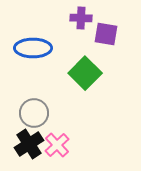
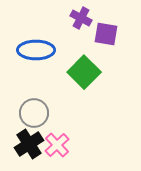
purple cross: rotated 25 degrees clockwise
blue ellipse: moved 3 px right, 2 px down
green square: moved 1 px left, 1 px up
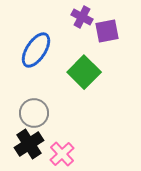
purple cross: moved 1 px right, 1 px up
purple square: moved 1 px right, 3 px up; rotated 20 degrees counterclockwise
blue ellipse: rotated 57 degrees counterclockwise
pink cross: moved 5 px right, 9 px down
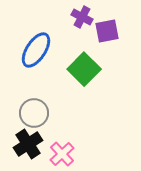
green square: moved 3 px up
black cross: moved 1 px left
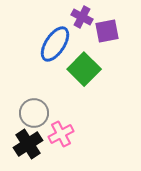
blue ellipse: moved 19 px right, 6 px up
pink cross: moved 1 px left, 20 px up; rotated 15 degrees clockwise
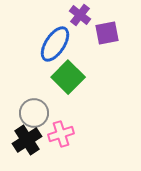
purple cross: moved 2 px left, 2 px up; rotated 10 degrees clockwise
purple square: moved 2 px down
green square: moved 16 px left, 8 px down
pink cross: rotated 10 degrees clockwise
black cross: moved 1 px left, 4 px up
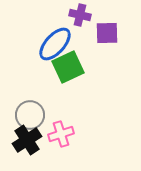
purple cross: rotated 25 degrees counterclockwise
purple square: rotated 10 degrees clockwise
blue ellipse: rotated 9 degrees clockwise
green square: moved 10 px up; rotated 20 degrees clockwise
gray circle: moved 4 px left, 2 px down
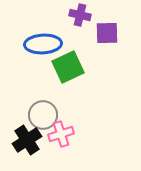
blue ellipse: moved 12 px left; rotated 45 degrees clockwise
gray circle: moved 13 px right
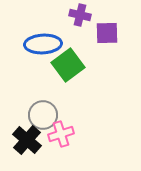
green square: moved 2 px up; rotated 12 degrees counterclockwise
black cross: rotated 16 degrees counterclockwise
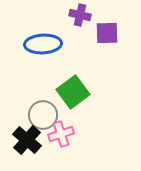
green square: moved 5 px right, 27 px down
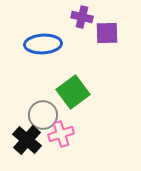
purple cross: moved 2 px right, 2 px down
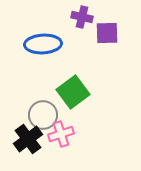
black cross: moved 1 px right, 1 px up; rotated 12 degrees clockwise
